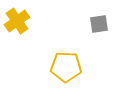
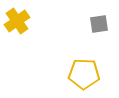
yellow pentagon: moved 18 px right, 7 px down
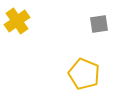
yellow pentagon: rotated 20 degrees clockwise
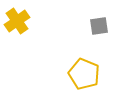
gray square: moved 2 px down
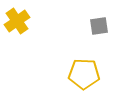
yellow pentagon: rotated 20 degrees counterclockwise
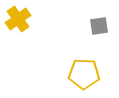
yellow cross: moved 1 px right, 2 px up
